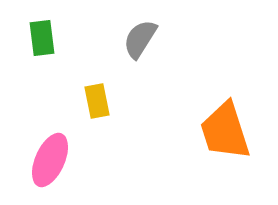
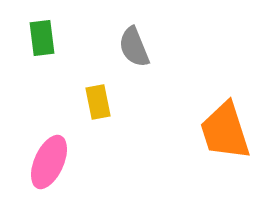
gray semicircle: moved 6 px left, 8 px down; rotated 54 degrees counterclockwise
yellow rectangle: moved 1 px right, 1 px down
pink ellipse: moved 1 px left, 2 px down
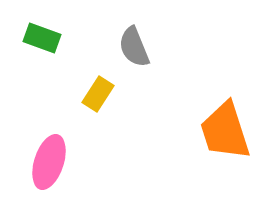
green rectangle: rotated 63 degrees counterclockwise
yellow rectangle: moved 8 px up; rotated 44 degrees clockwise
pink ellipse: rotated 6 degrees counterclockwise
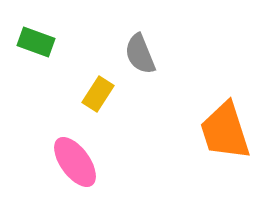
green rectangle: moved 6 px left, 4 px down
gray semicircle: moved 6 px right, 7 px down
pink ellipse: moved 26 px right; rotated 54 degrees counterclockwise
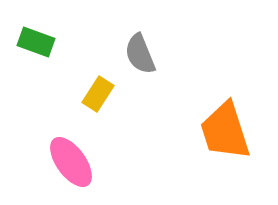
pink ellipse: moved 4 px left
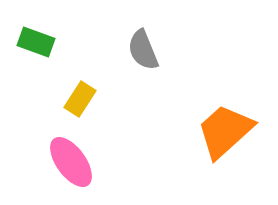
gray semicircle: moved 3 px right, 4 px up
yellow rectangle: moved 18 px left, 5 px down
orange trapezoid: rotated 66 degrees clockwise
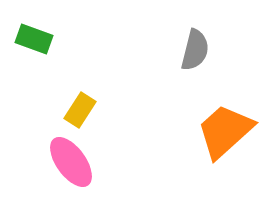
green rectangle: moved 2 px left, 3 px up
gray semicircle: moved 52 px right; rotated 144 degrees counterclockwise
yellow rectangle: moved 11 px down
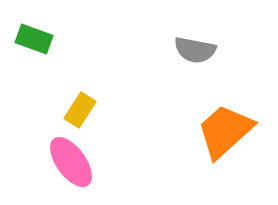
gray semicircle: rotated 87 degrees clockwise
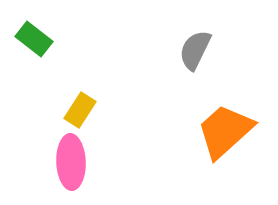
green rectangle: rotated 18 degrees clockwise
gray semicircle: rotated 105 degrees clockwise
pink ellipse: rotated 34 degrees clockwise
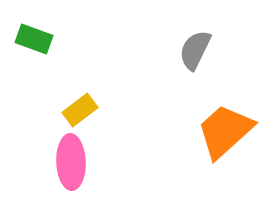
green rectangle: rotated 18 degrees counterclockwise
yellow rectangle: rotated 20 degrees clockwise
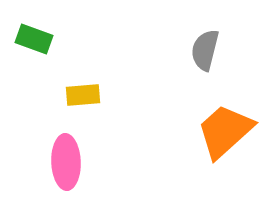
gray semicircle: moved 10 px right; rotated 12 degrees counterclockwise
yellow rectangle: moved 3 px right, 15 px up; rotated 32 degrees clockwise
pink ellipse: moved 5 px left
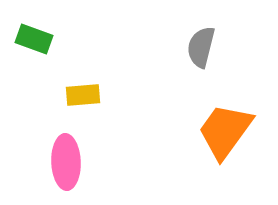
gray semicircle: moved 4 px left, 3 px up
orange trapezoid: rotated 12 degrees counterclockwise
